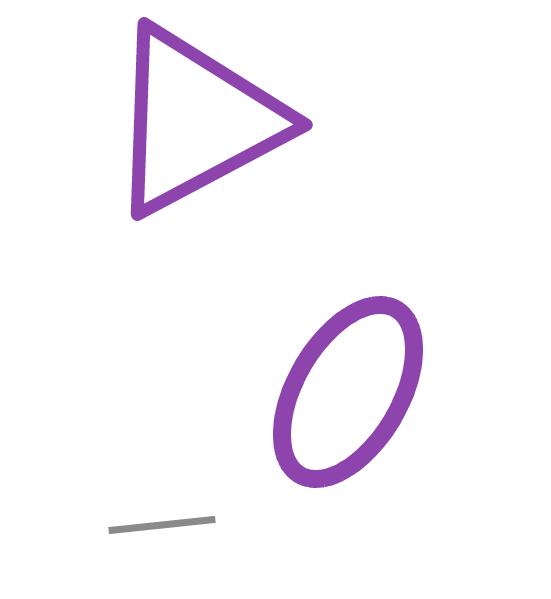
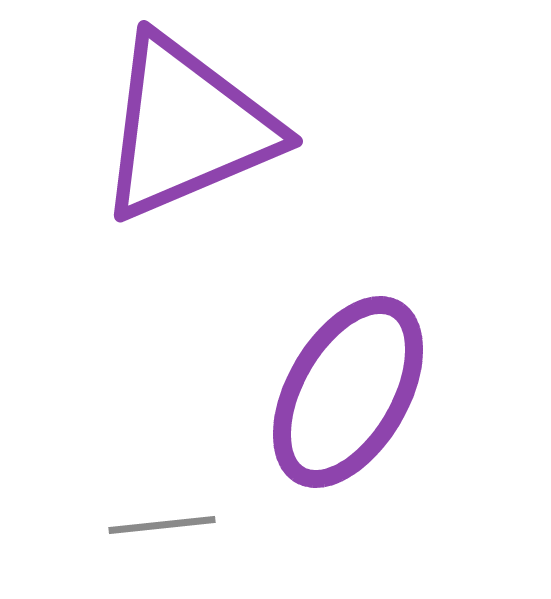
purple triangle: moved 9 px left, 7 px down; rotated 5 degrees clockwise
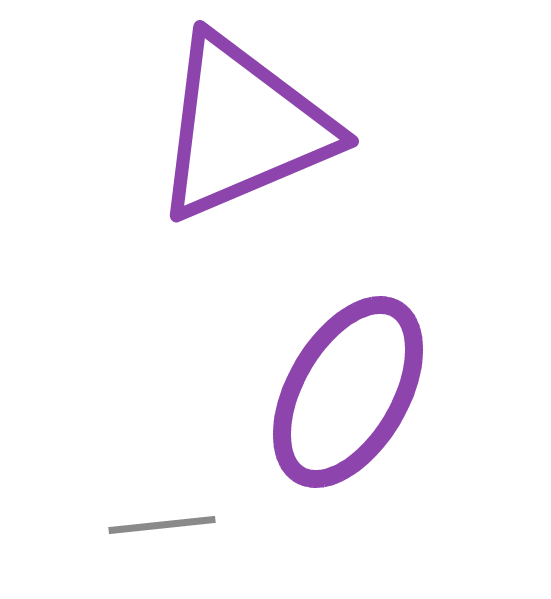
purple triangle: moved 56 px right
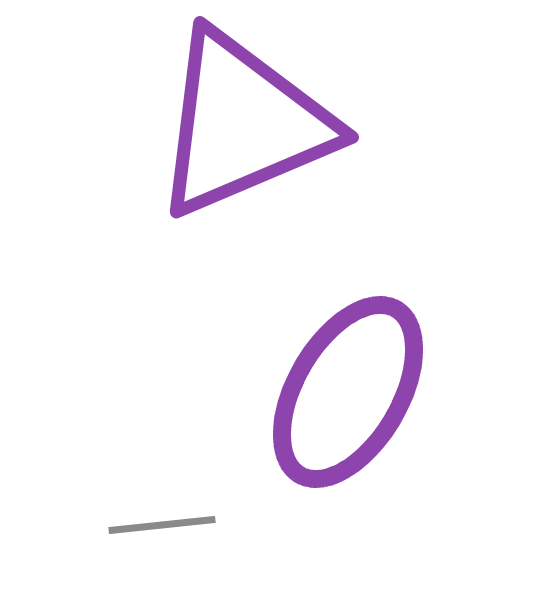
purple triangle: moved 4 px up
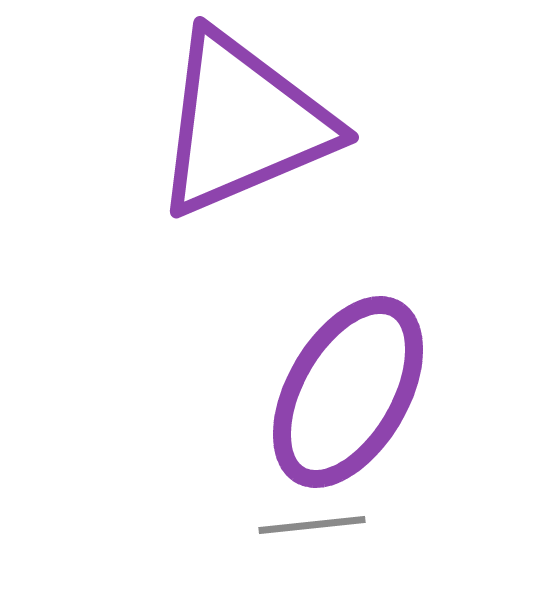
gray line: moved 150 px right
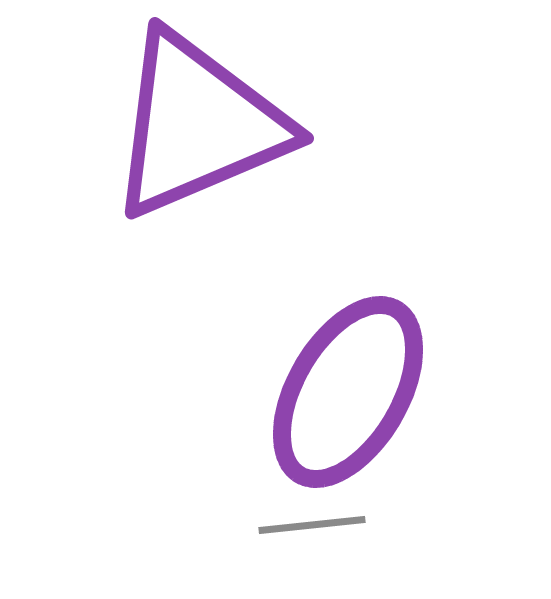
purple triangle: moved 45 px left, 1 px down
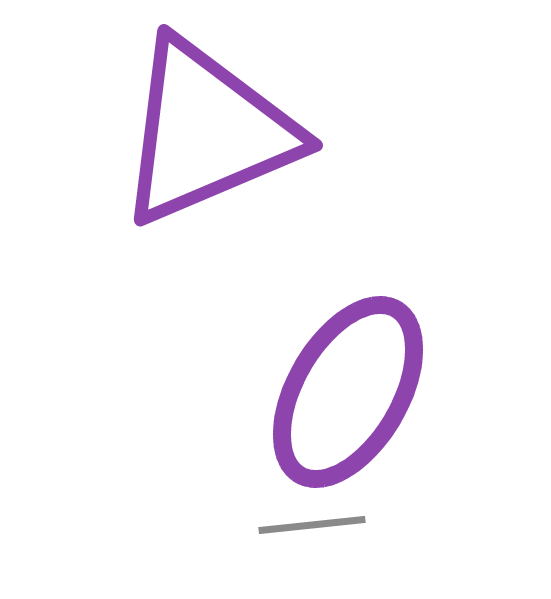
purple triangle: moved 9 px right, 7 px down
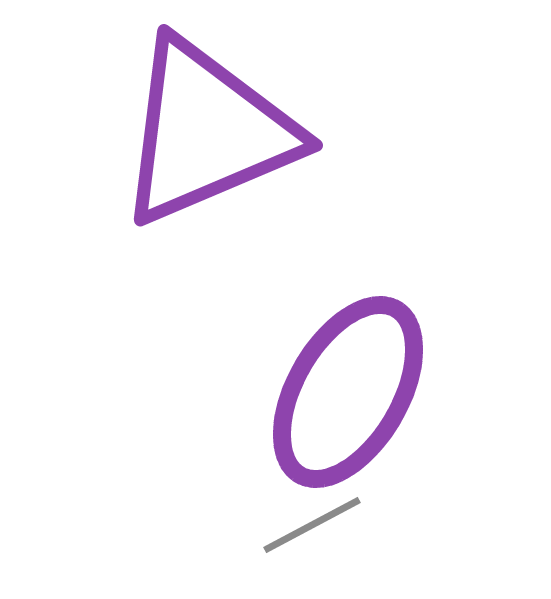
gray line: rotated 22 degrees counterclockwise
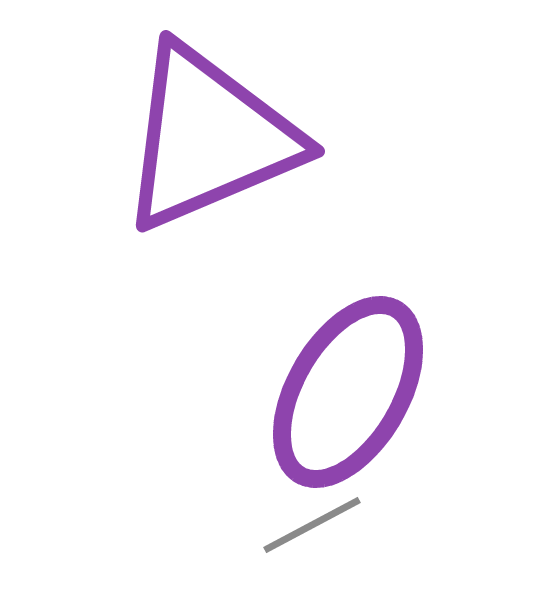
purple triangle: moved 2 px right, 6 px down
